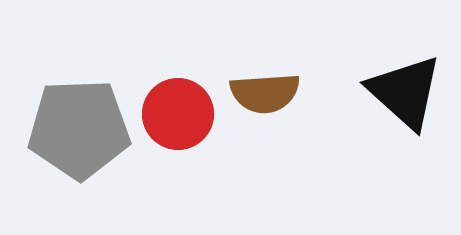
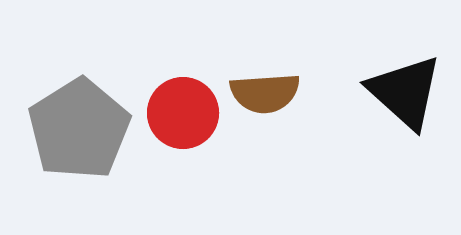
red circle: moved 5 px right, 1 px up
gray pentagon: rotated 30 degrees counterclockwise
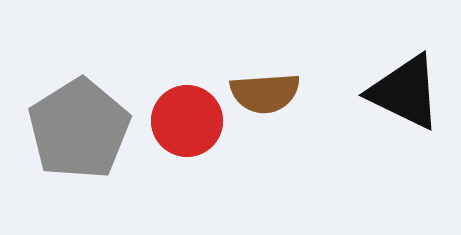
black triangle: rotated 16 degrees counterclockwise
red circle: moved 4 px right, 8 px down
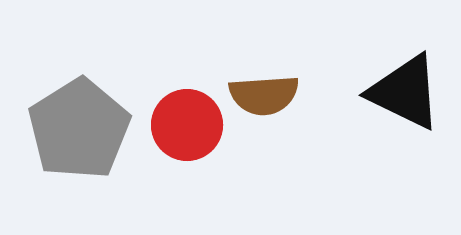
brown semicircle: moved 1 px left, 2 px down
red circle: moved 4 px down
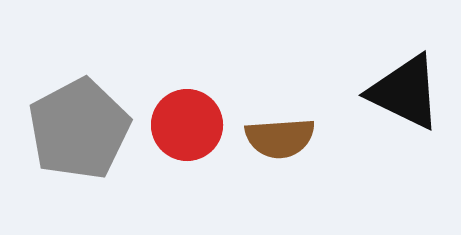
brown semicircle: moved 16 px right, 43 px down
gray pentagon: rotated 4 degrees clockwise
